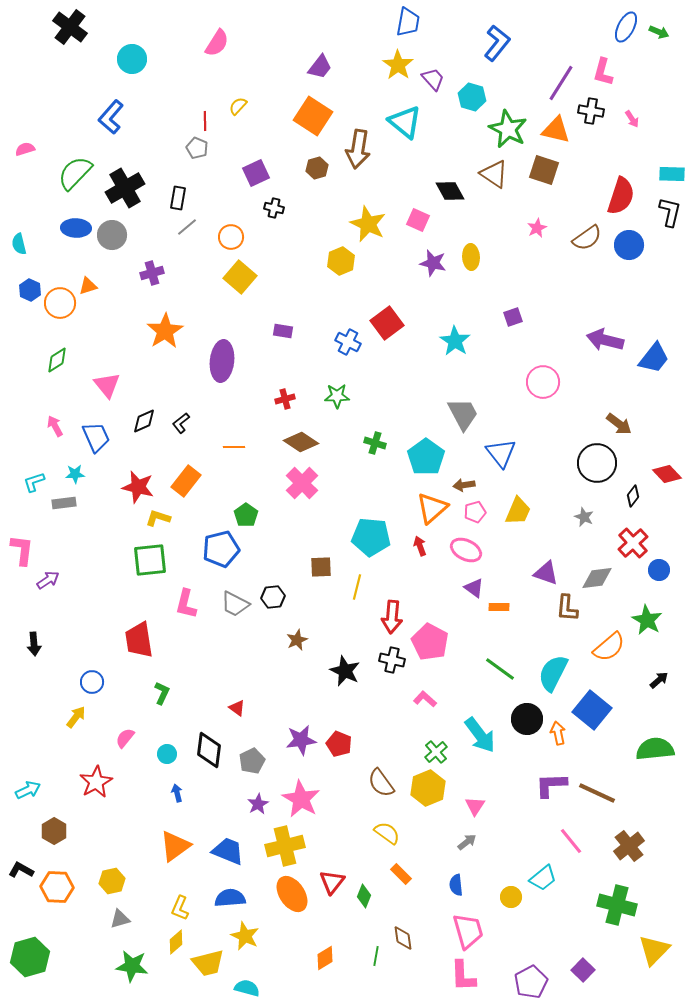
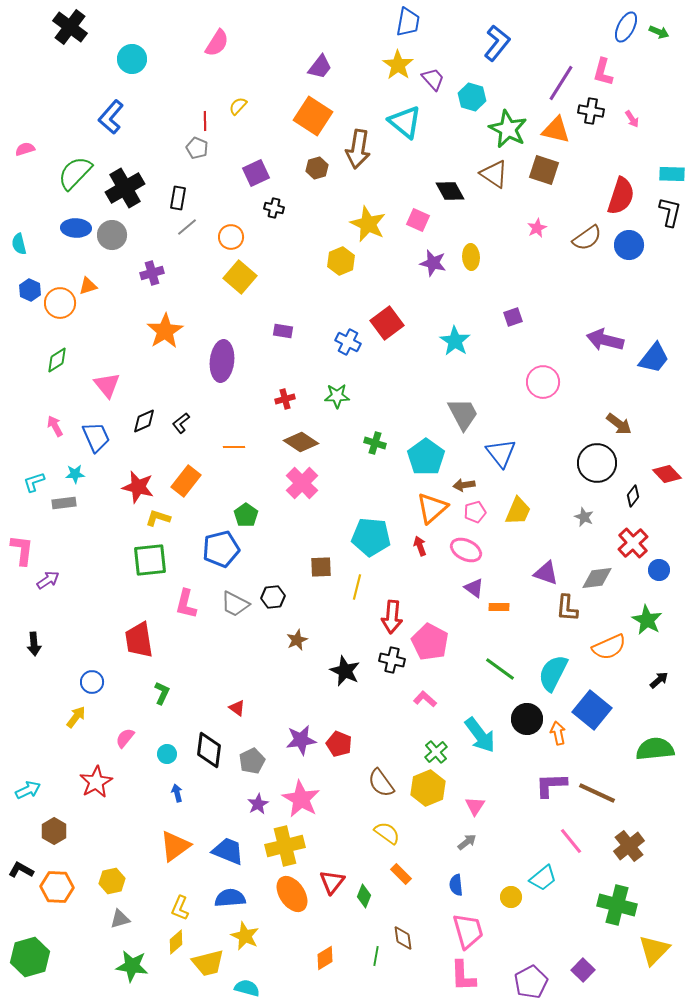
orange semicircle at (609, 647): rotated 16 degrees clockwise
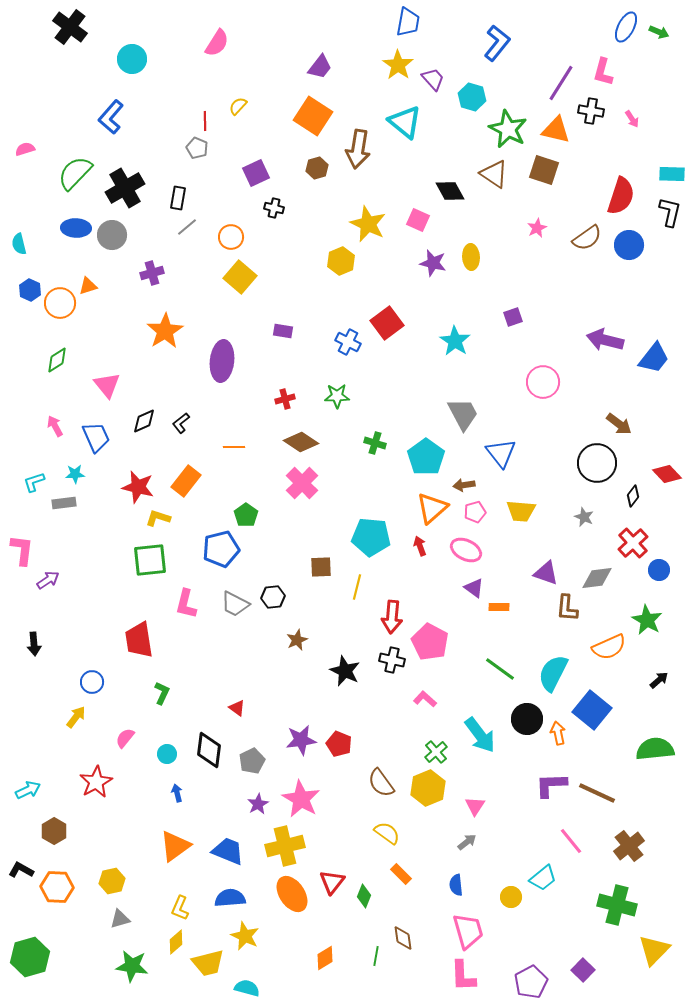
yellow trapezoid at (518, 511): moved 3 px right; rotated 72 degrees clockwise
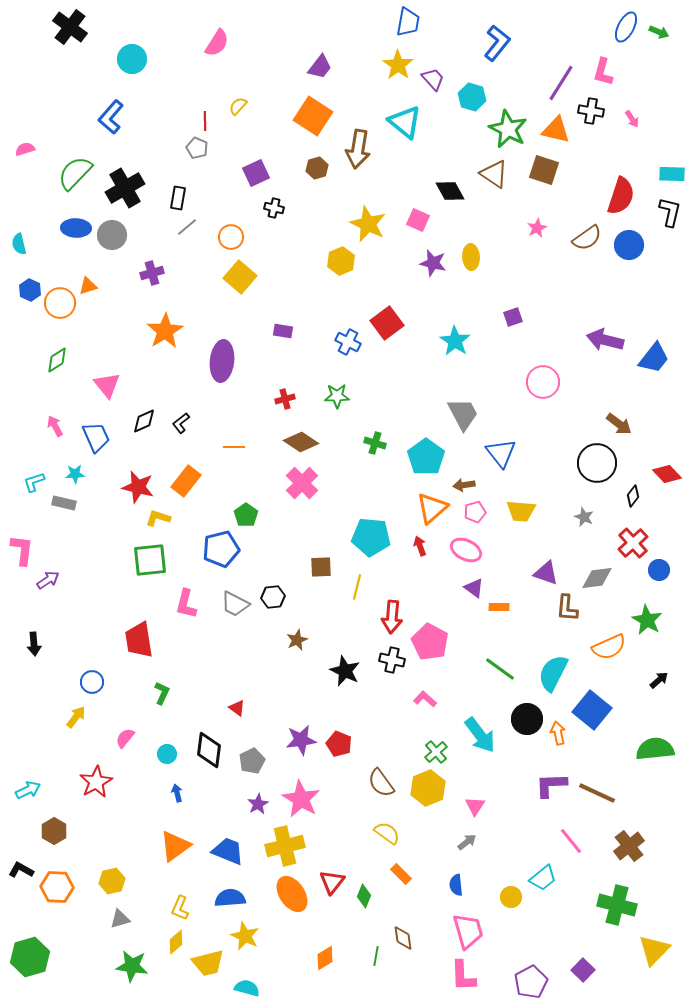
gray rectangle at (64, 503): rotated 20 degrees clockwise
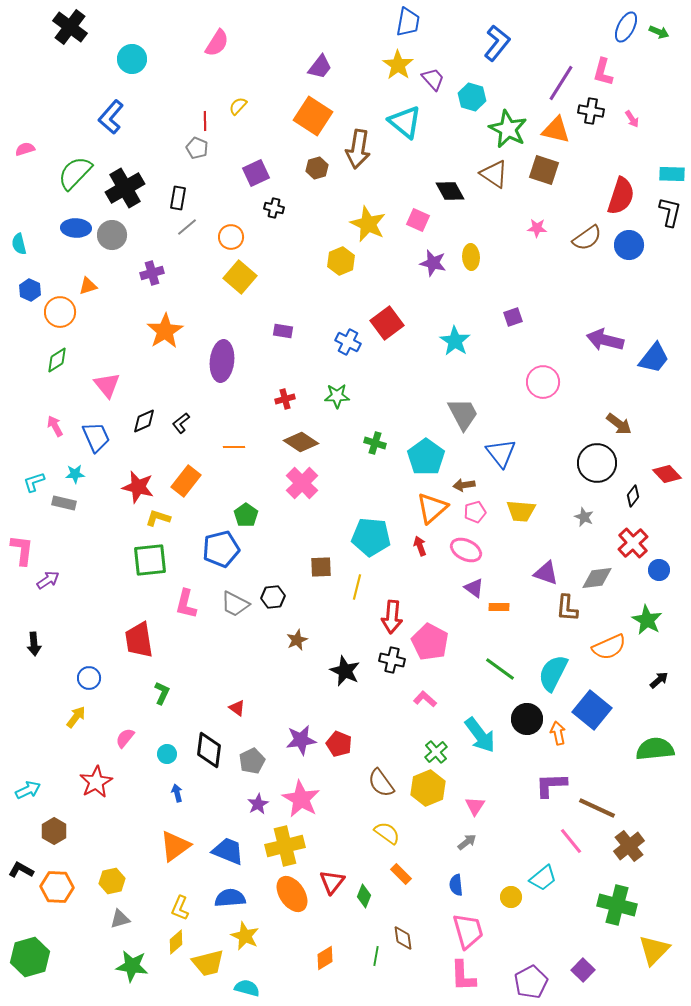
pink star at (537, 228): rotated 30 degrees clockwise
orange circle at (60, 303): moved 9 px down
blue circle at (92, 682): moved 3 px left, 4 px up
brown line at (597, 793): moved 15 px down
